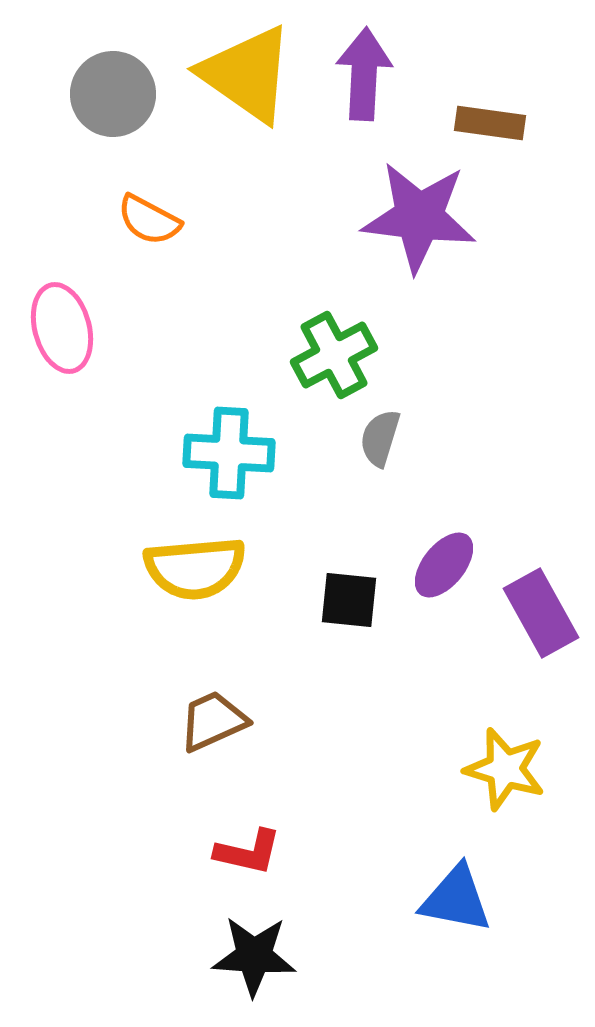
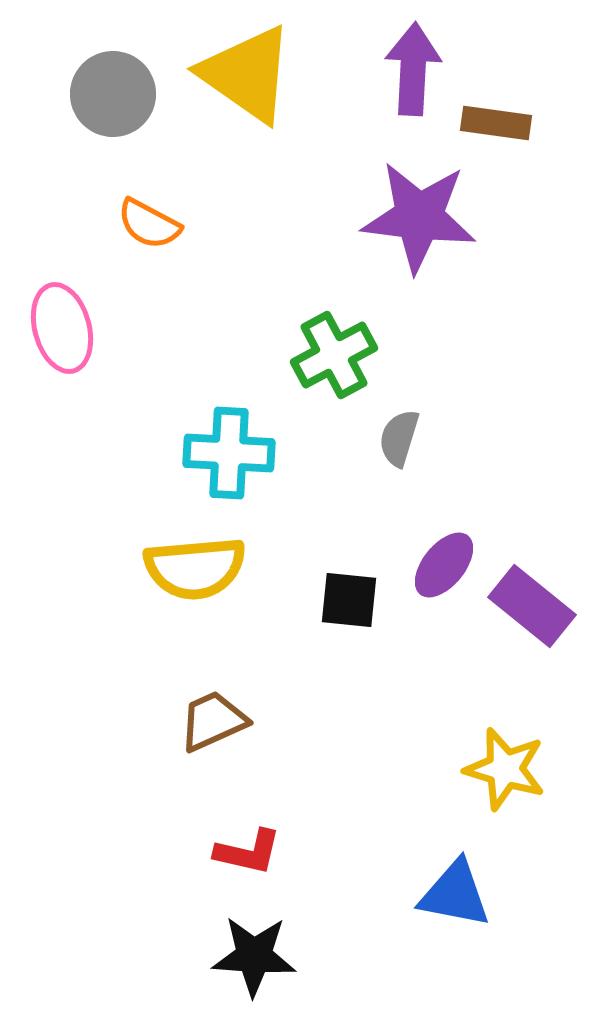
purple arrow: moved 49 px right, 5 px up
brown rectangle: moved 6 px right
orange semicircle: moved 4 px down
gray semicircle: moved 19 px right
purple rectangle: moved 9 px left, 7 px up; rotated 22 degrees counterclockwise
blue triangle: moved 1 px left, 5 px up
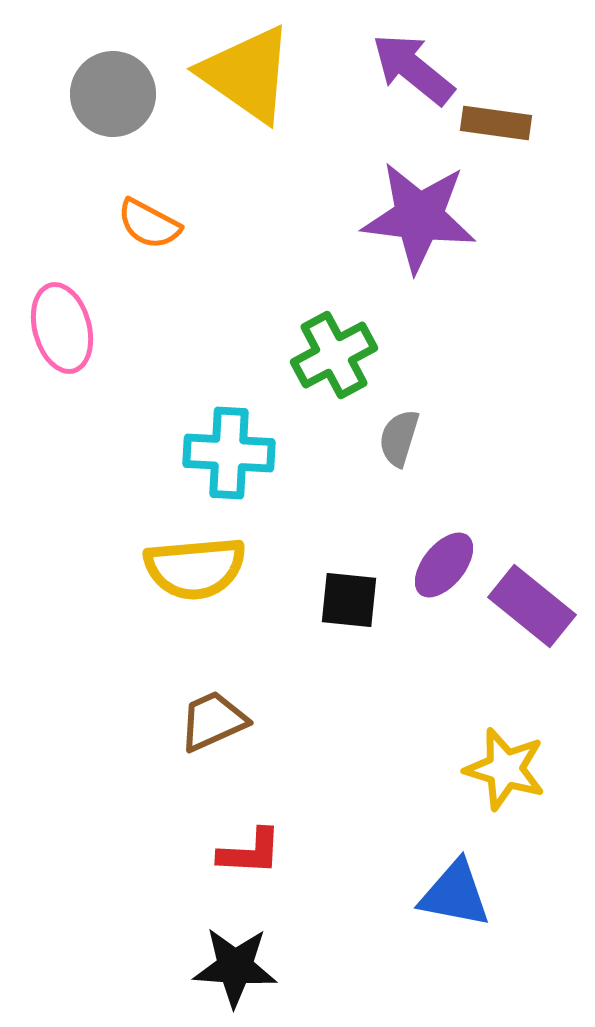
purple arrow: rotated 54 degrees counterclockwise
red L-shape: moved 2 px right; rotated 10 degrees counterclockwise
black star: moved 19 px left, 11 px down
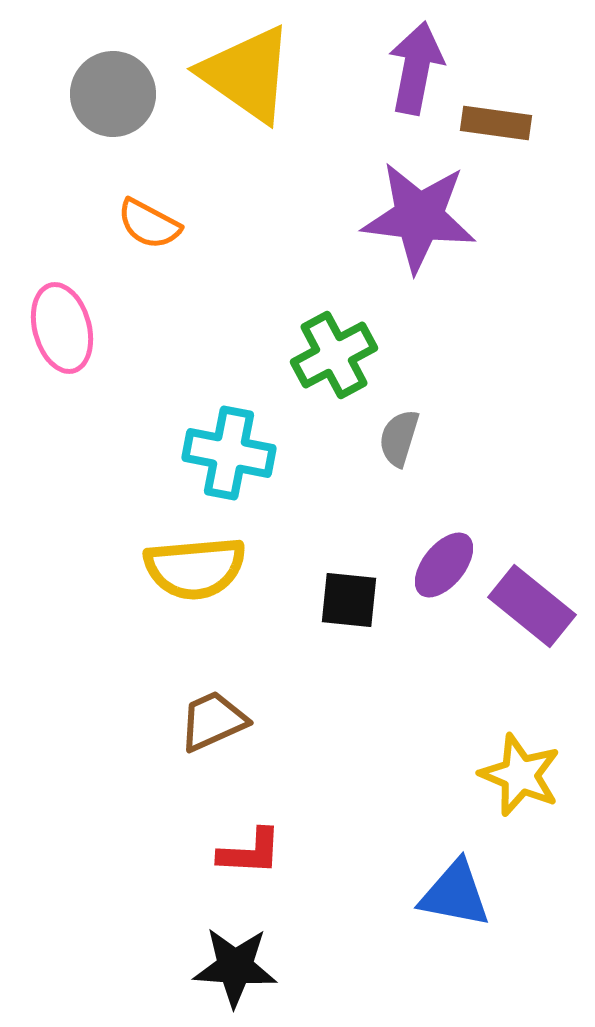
purple arrow: moved 3 px right, 1 px up; rotated 62 degrees clockwise
cyan cross: rotated 8 degrees clockwise
yellow star: moved 15 px right, 6 px down; rotated 6 degrees clockwise
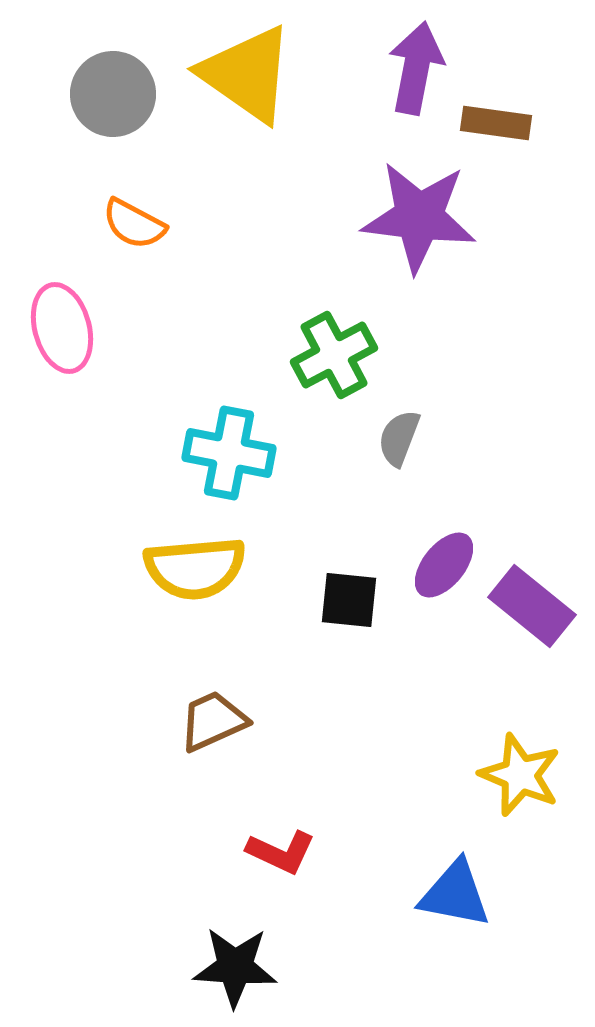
orange semicircle: moved 15 px left
gray semicircle: rotated 4 degrees clockwise
red L-shape: moved 31 px right; rotated 22 degrees clockwise
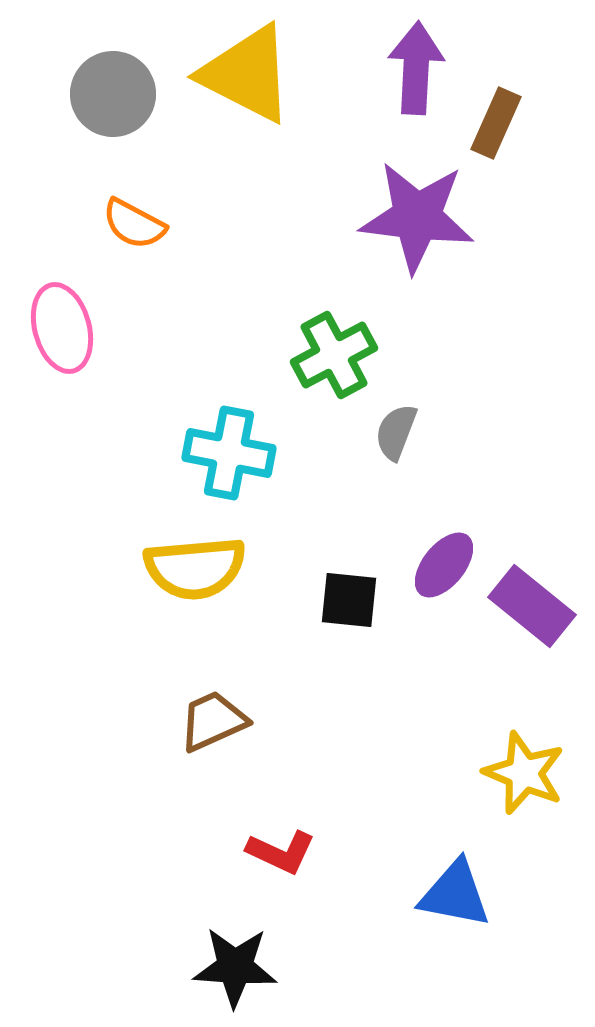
purple arrow: rotated 8 degrees counterclockwise
yellow triangle: rotated 8 degrees counterclockwise
brown rectangle: rotated 74 degrees counterclockwise
purple star: moved 2 px left
gray semicircle: moved 3 px left, 6 px up
yellow star: moved 4 px right, 2 px up
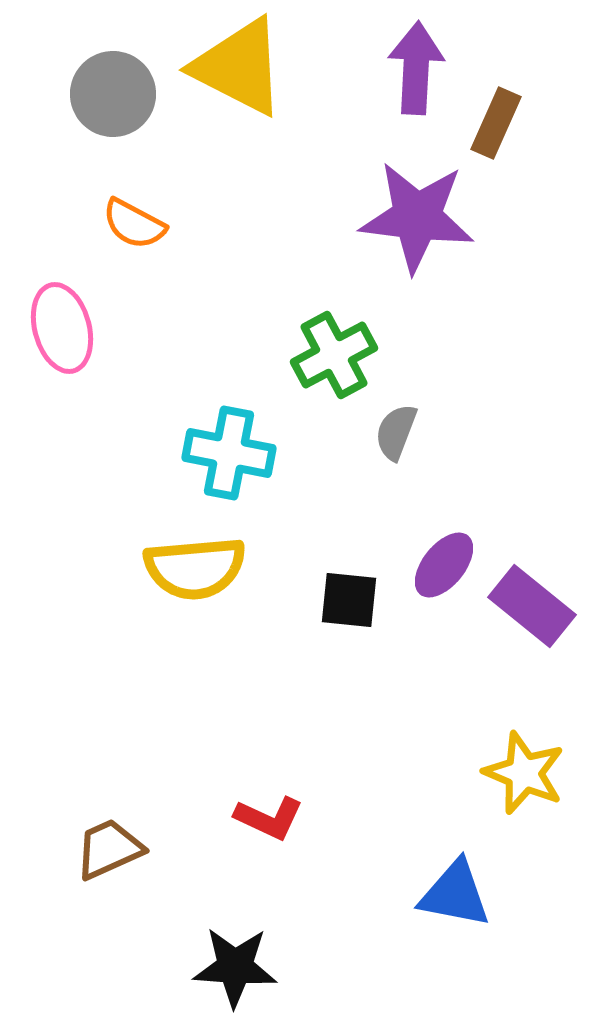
yellow triangle: moved 8 px left, 7 px up
brown trapezoid: moved 104 px left, 128 px down
red L-shape: moved 12 px left, 34 px up
